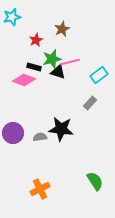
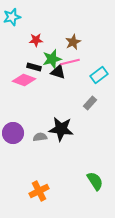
brown star: moved 11 px right, 13 px down
red star: rotated 24 degrees clockwise
orange cross: moved 1 px left, 2 px down
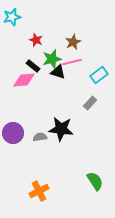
red star: rotated 24 degrees clockwise
pink line: moved 2 px right
black rectangle: moved 1 px left, 1 px up; rotated 24 degrees clockwise
pink diamond: rotated 25 degrees counterclockwise
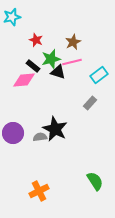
green star: moved 1 px left
black star: moved 6 px left; rotated 20 degrees clockwise
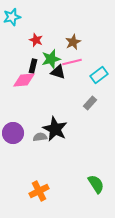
black rectangle: rotated 64 degrees clockwise
green semicircle: moved 1 px right, 3 px down
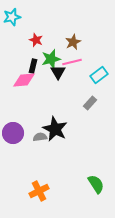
black triangle: rotated 42 degrees clockwise
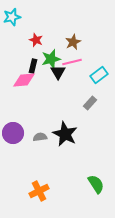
black star: moved 10 px right, 5 px down
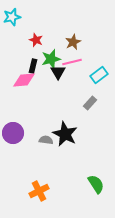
gray semicircle: moved 6 px right, 3 px down; rotated 16 degrees clockwise
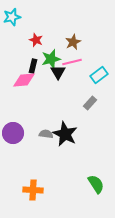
gray semicircle: moved 6 px up
orange cross: moved 6 px left, 1 px up; rotated 30 degrees clockwise
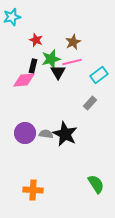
purple circle: moved 12 px right
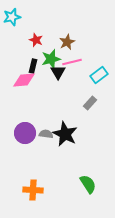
brown star: moved 6 px left
green semicircle: moved 8 px left
